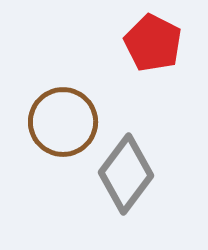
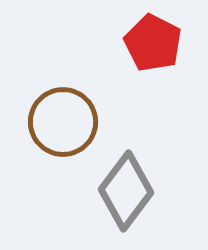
gray diamond: moved 17 px down
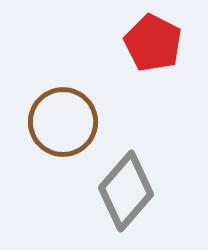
gray diamond: rotated 4 degrees clockwise
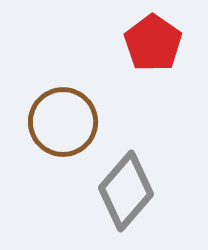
red pentagon: rotated 8 degrees clockwise
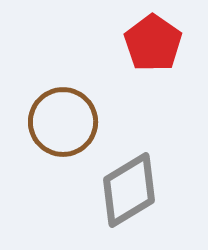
gray diamond: moved 3 px right, 1 px up; rotated 18 degrees clockwise
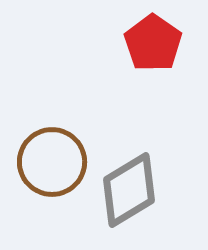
brown circle: moved 11 px left, 40 px down
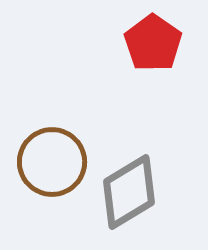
gray diamond: moved 2 px down
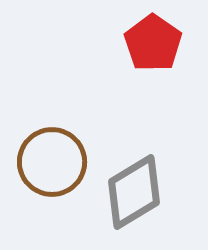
gray diamond: moved 5 px right
